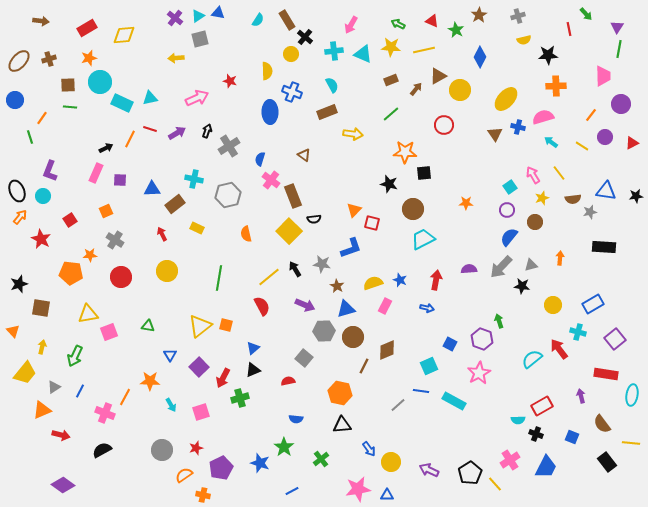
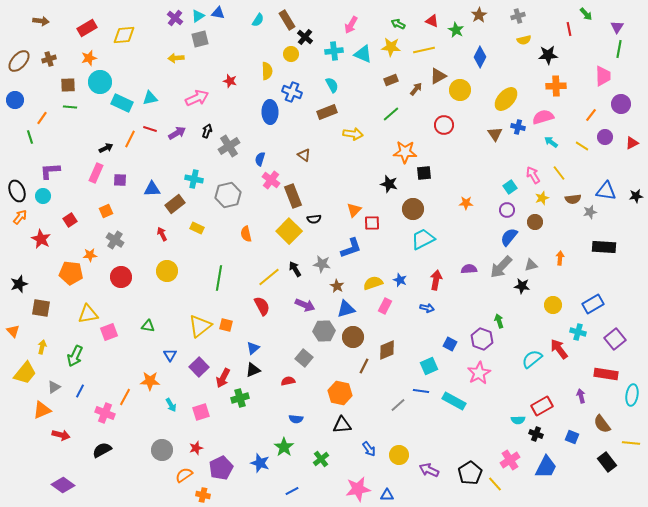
purple L-shape at (50, 171): rotated 65 degrees clockwise
red square at (372, 223): rotated 14 degrees counterclockwise
yellow circle at (391, 462): moved 8 px right, 7 px up
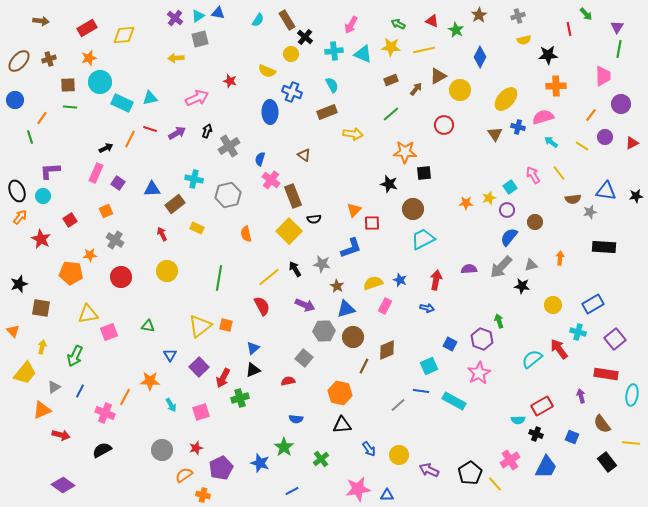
yellow semicircle at (267, 71): rotated 114 degrees clockwise
purple square at (120, 180): moved 2 px left, 3 px down; rotated 32 degrees clockwise
yellow star at (542, 198): moved 53 px left
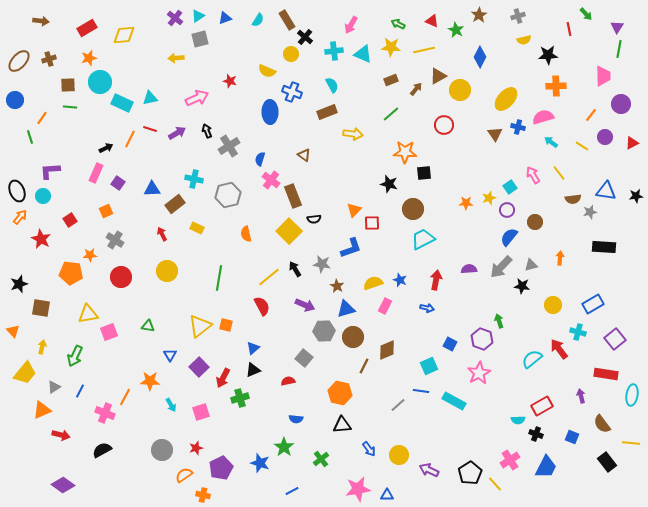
blue triangle at (218, 13): moved 7 px right, 5 px down; rotated 32 degrees counterclockwise
black arrow at (207, 131): rotated 40 degrees counterclockwise
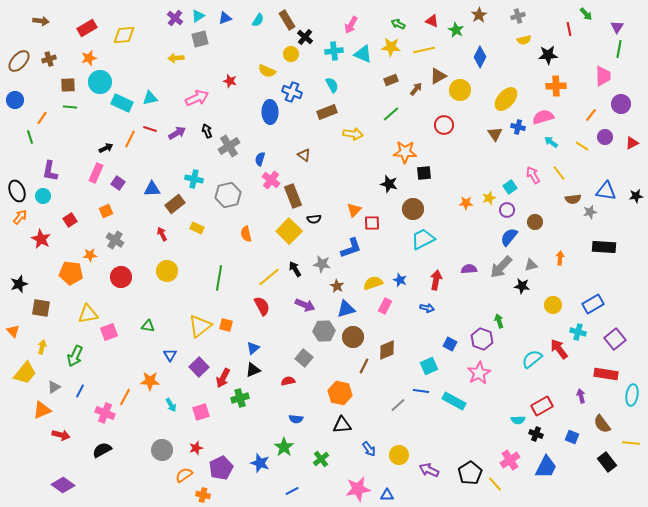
purple L-shape at (50, 171): rotated 75 degrees counterclockwise
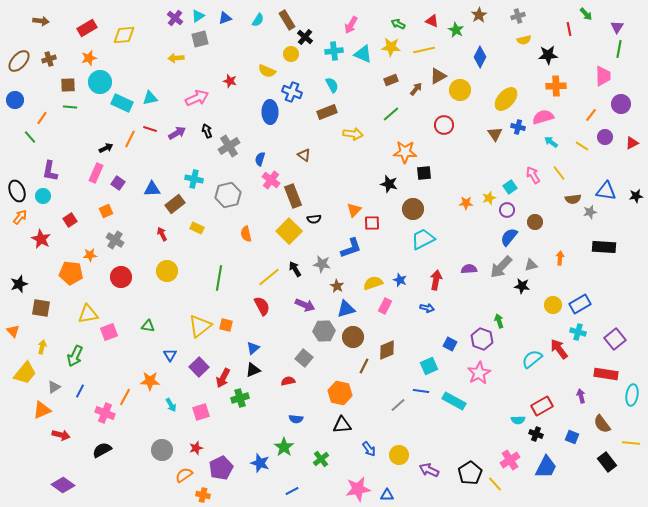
green line at (30, 137): rotated 24 degrees counterclockwise
blue rectangle at (593, 304): moved 13 px left
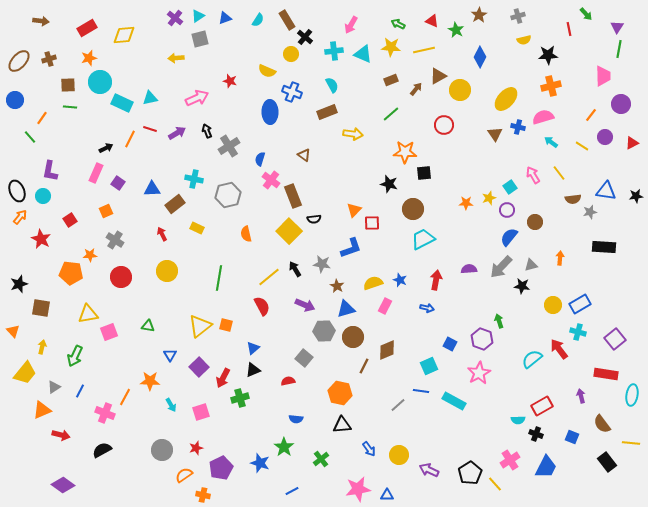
orange cross at (556, 86): moved 5 px left; rotated 12 degrees counterclockwise
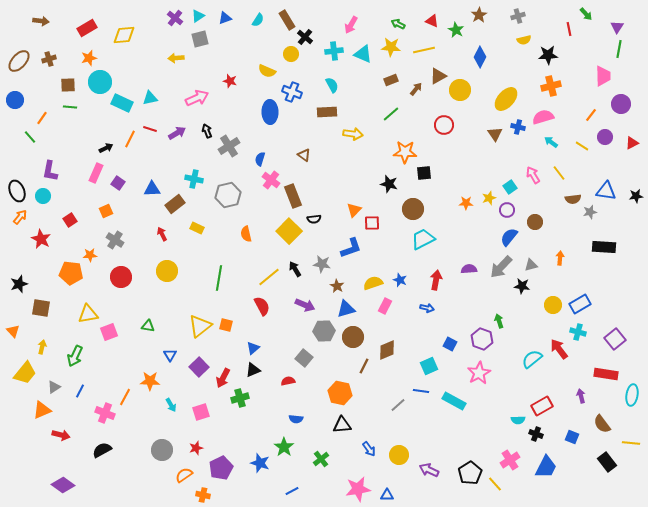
brown rectangle at (327, 112): rotated 18 degrees clockwise
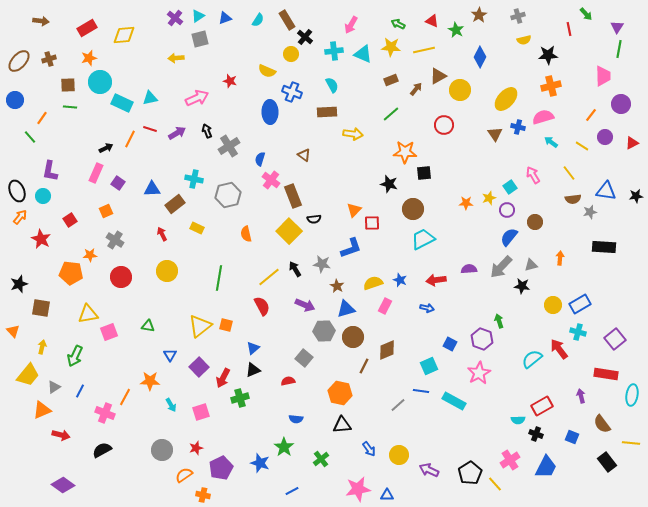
yellow line at (559, 173): moved 10 px right
red arrow at (436, 280): rotated 108 degrees counterclockwise
yellow trapezoid at (25, 373): moved 3 px right, 2 px down
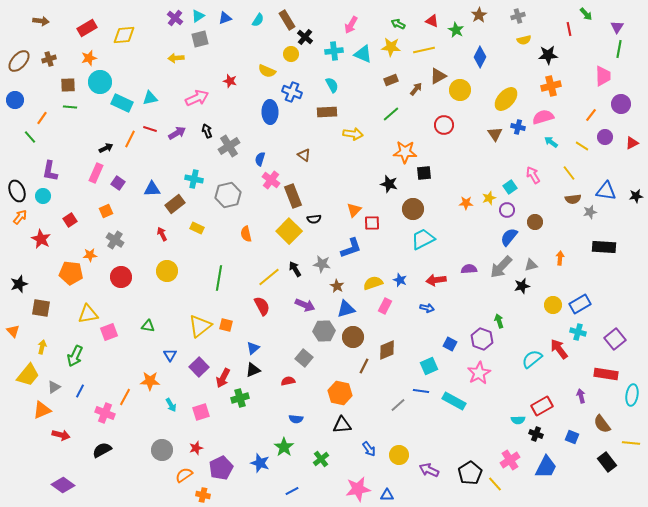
black star at (522, 286): rotated 21 degrees counterclockwise
